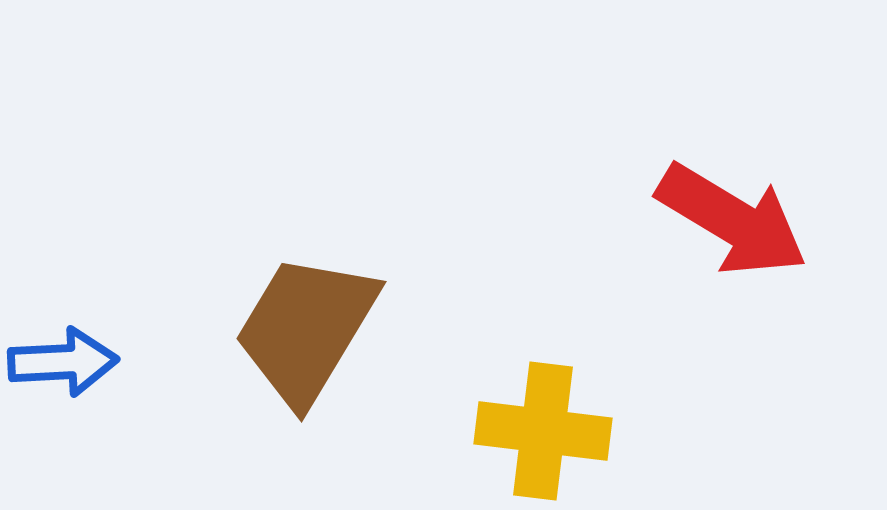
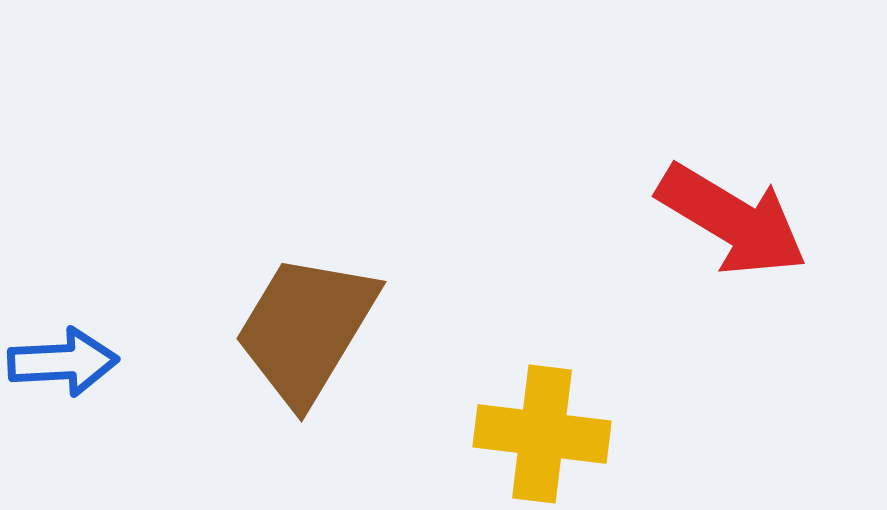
yellow cross: moved 1 px left, 3 px down
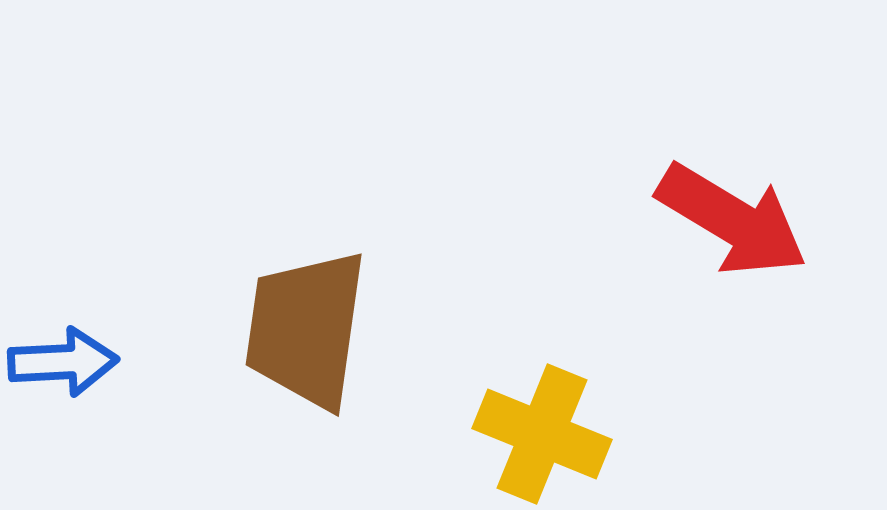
brown trapezoid: rotated 23 degrees counterclockwise
yellow cross: rotated 15 degrees clockwise
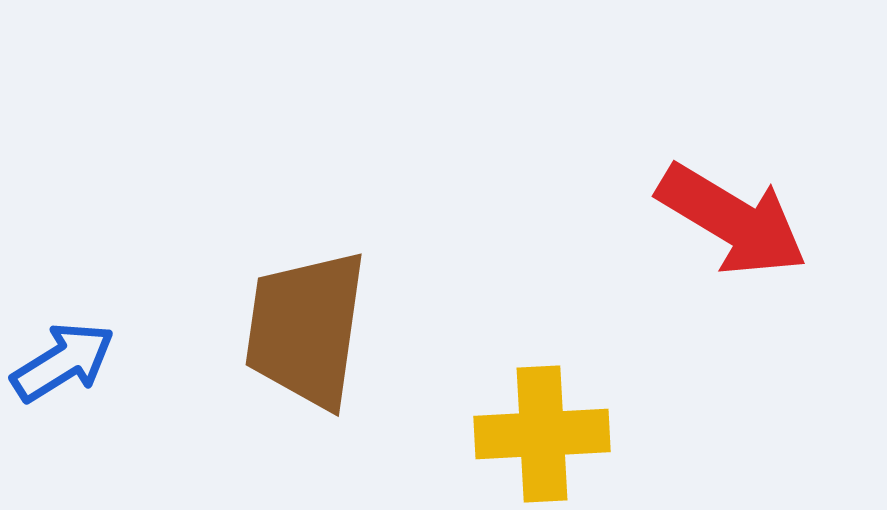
blue arrow: rotated 29 degrees counterclockwise
yellow cross: rotated 25 degrees counterclockwise
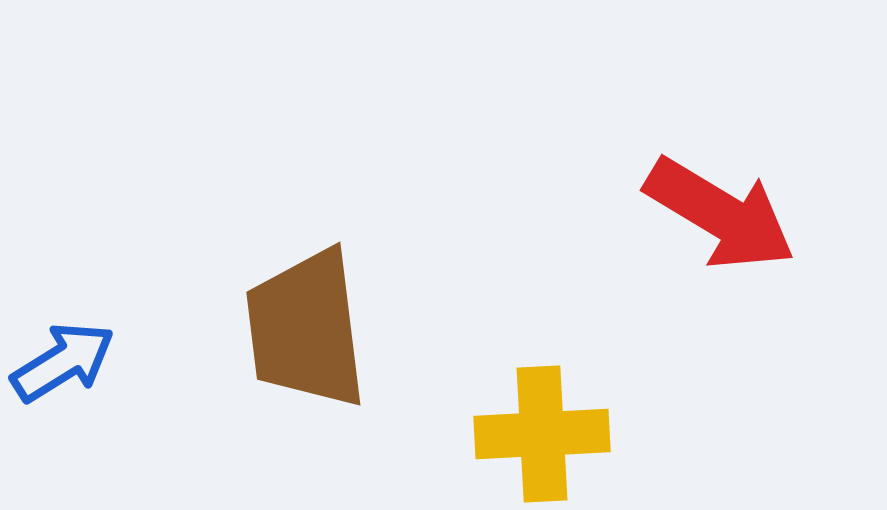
red arrow: moved 12 px left, 6 px up
brown trapezoid: rotated 15 degrees counterclockwise
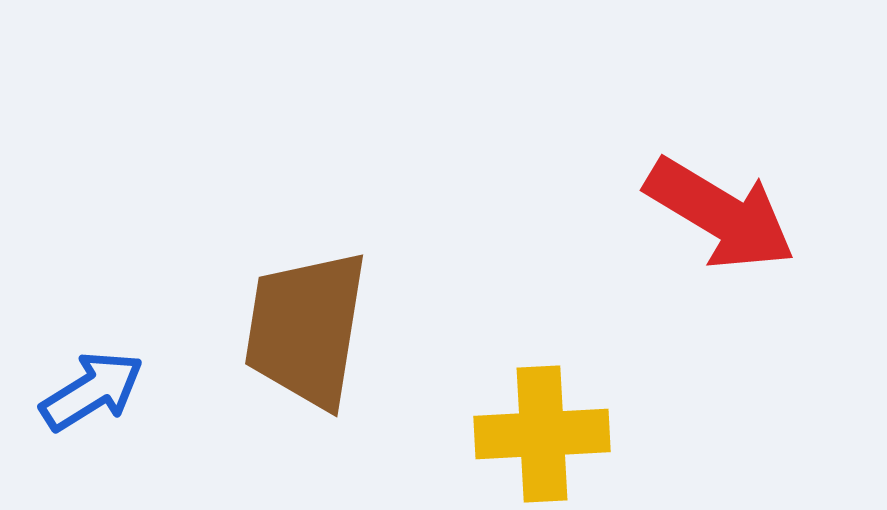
brown trapezoid: rotated 16 degrees clockwise
blue arrow: moved 29 px right, 29 px down
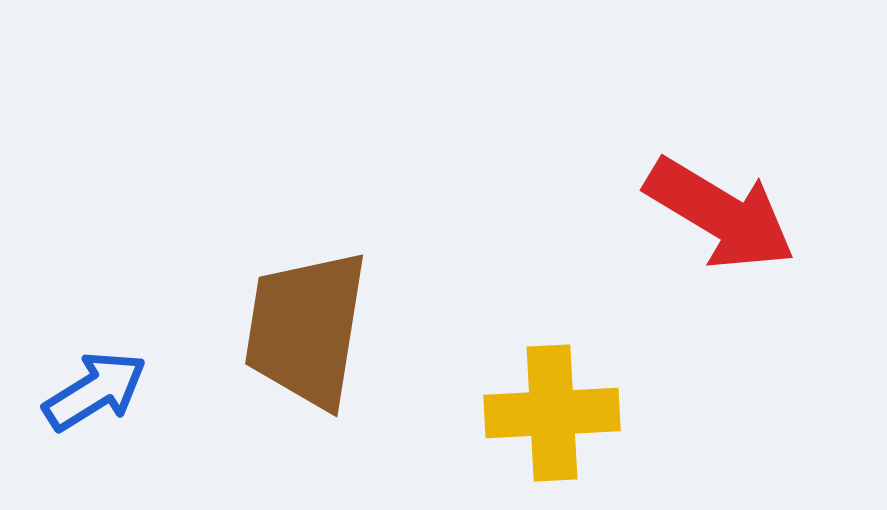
blue arrow: moved 3 px right
yellow cross: moved 10 px right, 21 px up
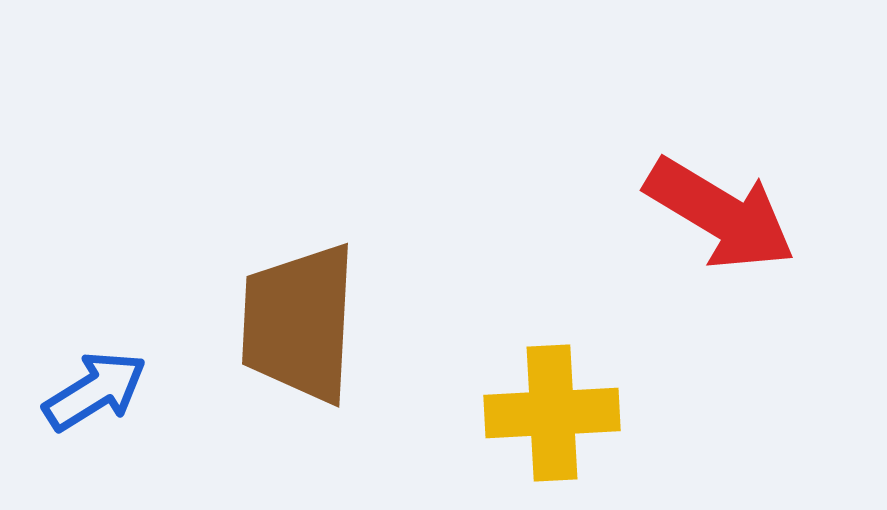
brown trapezoid: moved 7 px left, 6 px up; rotated 6 degrees counterclockwise
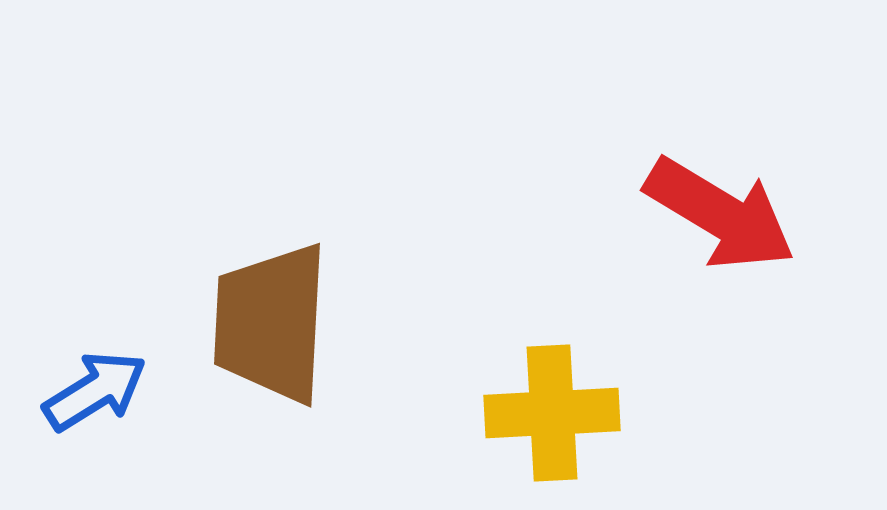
brown trapezoid: moved 28 px left
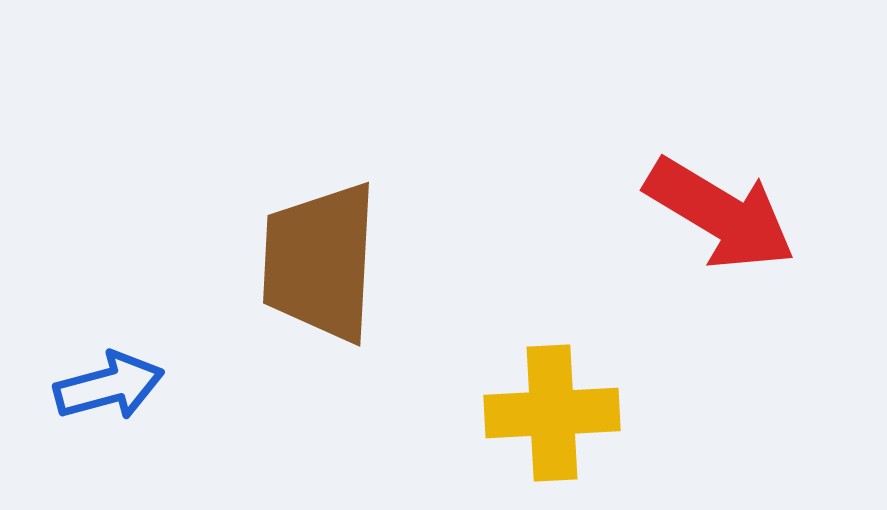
brown trapezoid: moved 49 px right, 61 px up
blue arrow: moved 14 px right, 5 px up; rotated 17 degrees clockwise
